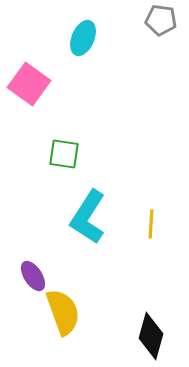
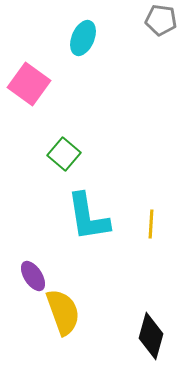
green square: rotated 32 degrees clockwise
cyan L-shape: rotated 42 degrees counterclockwise
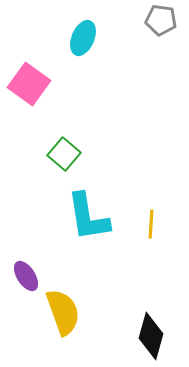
purple ellipse: moved 7 px left
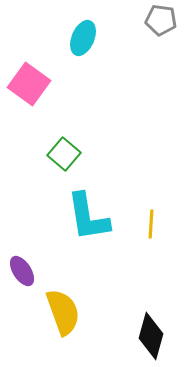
purple ellipse: moved 4 px left, 5 px up
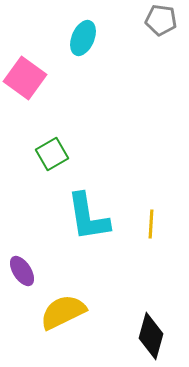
pink square: moved 4 px left, 6 px up
green square: moved 12 px left; rotated 20 degrees clockwise
yellow semicircle: rotated 96 degrees counterclockwise
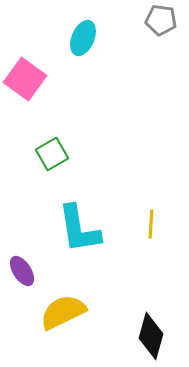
pink square: moved 1 px down
cyan L-shape: moved 9 px left, 12 px down
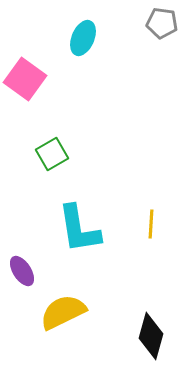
gray pentagon: moved 1 px right, 3 px down
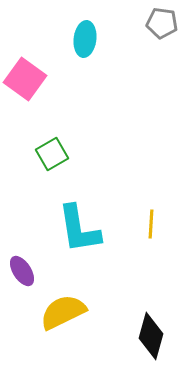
cyan ellipse: moved 2 px right, 1 px down; rotated 16 degrees counterclockwise
